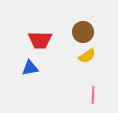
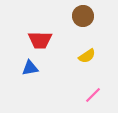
brown circle: moved 16 px up
pink line: rotated 42 degrees clockwise
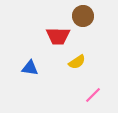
red trapezoid: moved 18 px right, 4 px up
yellow semicircle: moved 10 px left, 6 px down
blue triangle: rotated 18 degrees clockwise
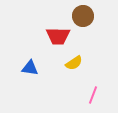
yellow semicircle: moved 3 px left, 1 px down
pink line: rotated 24 degrees counterclockwise
